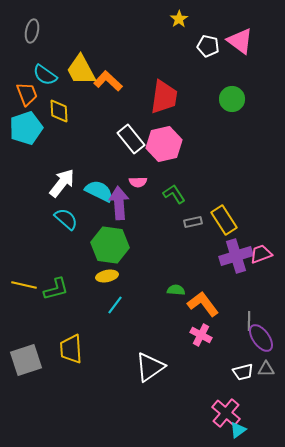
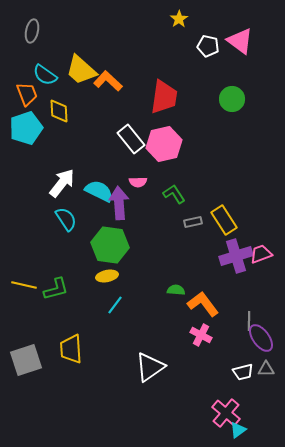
yellow trapezoid at (81, 70): rotated 20 degrees counterclockwise
cyan semicircle at (66, 219): rotated 15 degrees clockwise
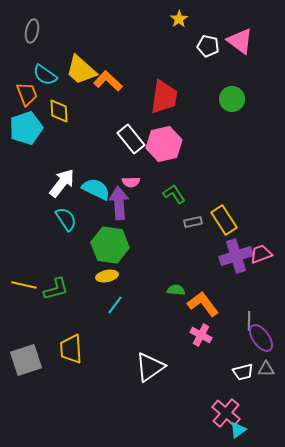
pink semicircle at (138, 182): moved 7 px left
cyan semicircle at (99, 191): moved 3 px left, 2 px up
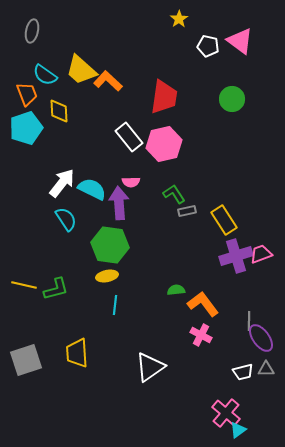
white rectangle at (131, 139): moved 2 px left, 2 px up
cyan semicircle at (96, 189): moved 4 px left
gray rectangle at (193, 222): moved 6 px left, 11 px up
green semicircle at (176, 290): rotated 12 degrees counterclockwise
cyan line at (115, 305): rotated 30 degrees counterclockwise
yellow trapezoid at (71, 349): moved 6 px right, 4 px down
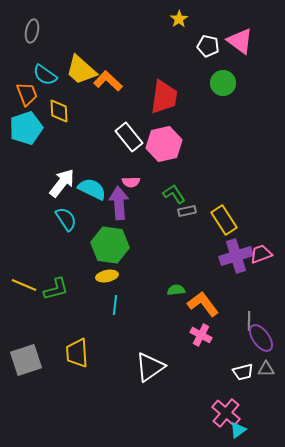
green circle at (232, 99): moved 9 px left, 16 px up
yellow line at (24, 285): rotated 10 degrees clockwise
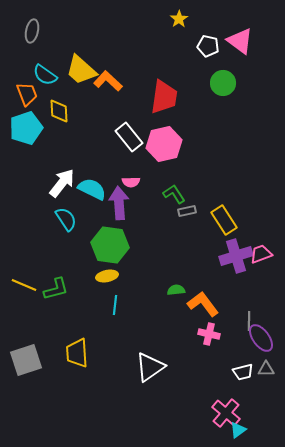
pink cross at (201, 335): moved 8 px right, 1 px up; rotated 15 degrees counterclockwise
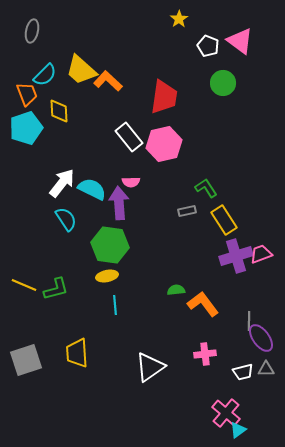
white pentagon at (208, 46): rotated 10 degrees clockwise
cyan semicircle at (45, 75): rotated 80 degrees counterclockwise
green L-shape at (174, 194): moved 32 px right, 6 px up
cyan line at (115, 305): rotated 12 degrees counterclockwise
pink cross at (209, 334): moved 4 px left, 20 px down; rotated 20 degrees counterclockwise
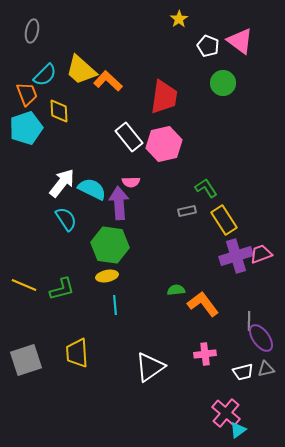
green L-shape at (56, 289): moved 6 px right
gray triangle at (266, 369): rotated 12 degrees counterclockwise
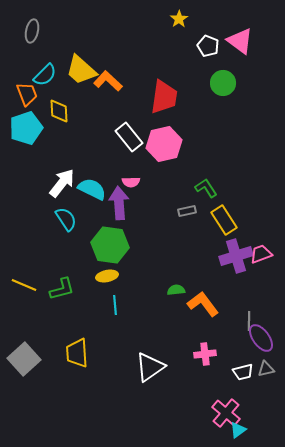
gray square at (26, 360): moved 2 px left, 1 px up; rotated 24 degrees counterclockwise
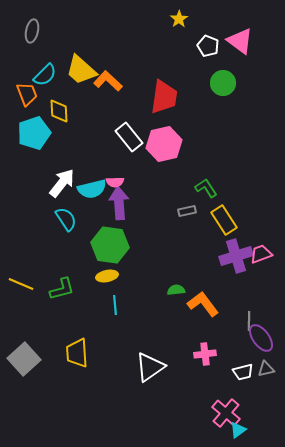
cyan pentagon at (26, 128): moved 8 px right, 5 px down
pink semicircle at (131, 182): moved 16 px left
cyan semicircle at (92, 189): rotated 140 degrees clockwise
yellow line at (24, 285): moved 3 px left, 1 px up
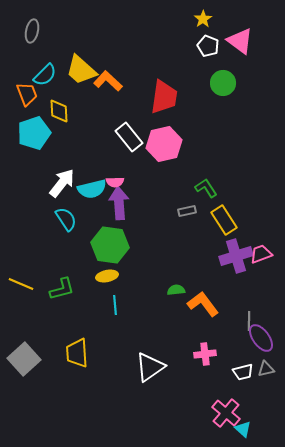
yellow star at (179, 19): moved 24 px right
cyan triangle at (238, 430): moved 5 px right, 1 px up; rotated 42 degrees counterclockwise
